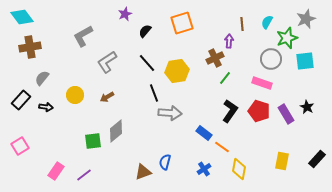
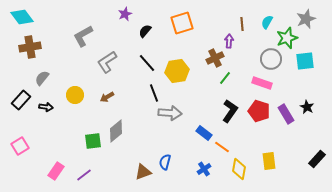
yellow rectangle at (282, 161): moved 13 px left; rotated 18 degrees counterclockwise
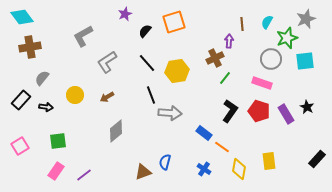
orange square at (182, 23): moved 8 px left, 1 px up
black line at (154, 93): moved 3 px left, 2 px down
green square at (93, 141): moved 35 px left
blue cross at (204, 169): rotated 24 degrees counterclockwise
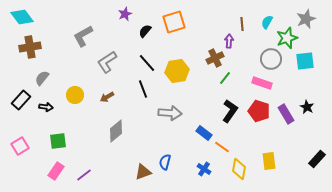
black line at (151, 95): moved 8 px left, 6 px up
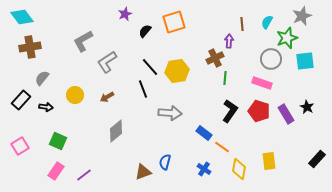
gray star at (306, 19): moved 4 px left, 3 px up
gray L-shape at (83, 36): moved 5 px down
black line at (147, 63): moved 3 px right, 4 px down
green line at (225, 78): rotated 32 degrees counterclockwise
green square at (58, 141): rotated 30 degrees clockwise
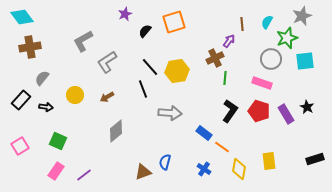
purple arrow at (229, 41): rotated 32 degrees clockwise
black rectangle at (317, 159): moved 2 px left; rotated 30 degrees clockwise
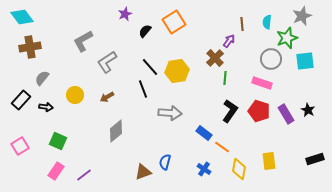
orange square at (174, 22): rotated 15 degrees counterclockwise
cyan semicircle at (267, 22): rotated 24 degrees counterclockwise
brown cross at (215, 58): rotated 18 degrees counterclockwise
black star at (307, 107): moved 1 px right, 3 px down
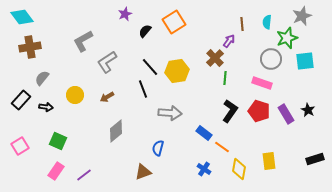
blue semicircle at (165, 162): moved 7 px left, 14 px up
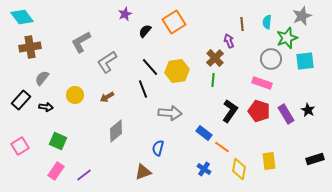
gray L-shape at (83, 41): moved 2 px left, 1 px down
purple arrow at (229, 41): rotated 56 degrees counterclockwise
green line at (225, 78): moved 12 px left, 2 px down
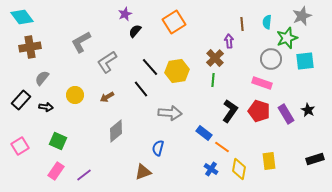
black semicircle at (145, 31): moved 10 px left
purple arrow at (229, 41): rotated 16 degrees clockwise
black line at (143, 89): moved 2 px left; rotated 18 degrees counterclockwise
blue cross at (204, 169): moved 7 px right
